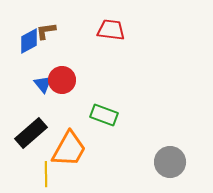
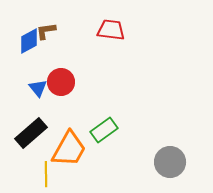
red circle: moved 1 px left, 2 px down
blue triangle: moved 5 px left, 4 px down
green rectangle: moved 15 px down; rotated 56 degrees counterclockwise
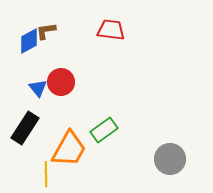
black rectangle: moved 6 px left, 5 px up; rotated 16 degrees counterclockwise
gray circle: moved 3 px up
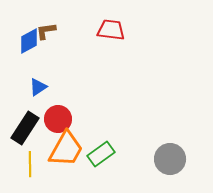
red circle: moved 3 px left, 37 px down
blue triangle: moved 1 px up; rotated 36 degrees clockwise
green rectangle: moved 3 px left, 24 px down
orange trapezoid: moved 3 px left
yellow line: moved 16 px left, 10 px up
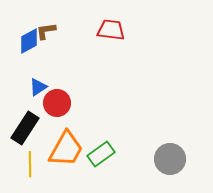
red circle: moved 1 px left, 16 px up
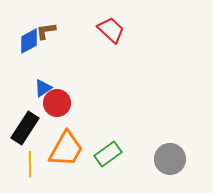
red trapezoid: rotated 36 degrees clockwise
blue triangle: moved 5 px right, 1 px down
green rectangle: moved 7 px right
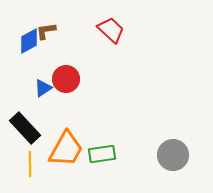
red circle: moved 9 px right, 24 px up
black rectangle: rotated 76 degrees counterclockwise
green rectangle: moved 6 px left; rotated 28 degrees clockwise
gray circle: moved 3 px right, 4 px up
